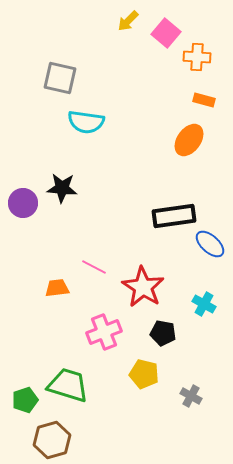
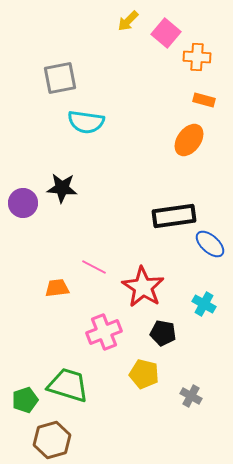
gray square: rotated 24 degrees counterclockwise
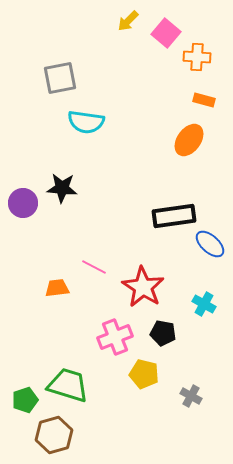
pink cross: moved 11 px right, 5 px down
brown hexagon: moved 2 px right, 5 px up
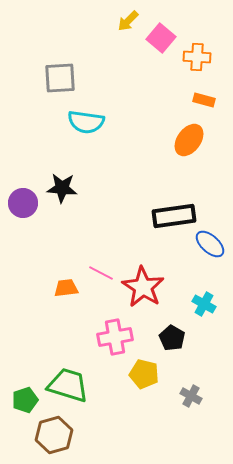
pink square: moved 5 px left, 5 px down
gray square: rotated 8 degrees clockwise
pink line: moved 7 px right, 6 px down
orange trapezoid: moved 9 px right
black pentagon: moved 9 px right, 5 px down; rotated 20 degrees clockwise
pink cross: rotated 12 degrees clockwise
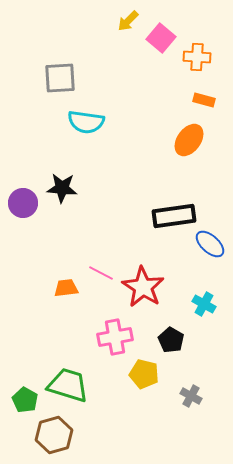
black pentagon: moved 1 px left, 2 px down
green pentagon: rotated 25 degrees counterclockwise
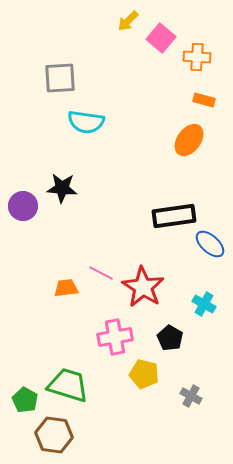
purple circle: moved 3 px down
black pentagon: moved 1 px left, 2 px up
brown hexagon: rotated 24 degrees clockwise
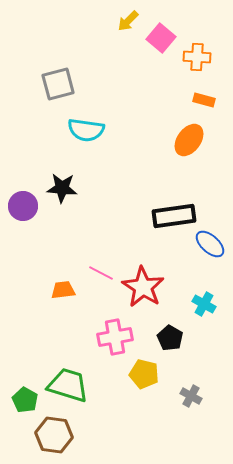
gray square: moved 2 px left, 6 px down; rotated 12 degrees counterclockwise
cyan semicircle: moved 8 px down
orange trapezoid: moved 3 px left, 2 px down
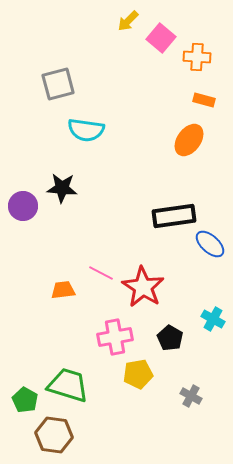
cyan cross: moved 9 px right, 15 px down
yellow pentagon: moved 6 px left; rotated 24 degrees counterclockwise
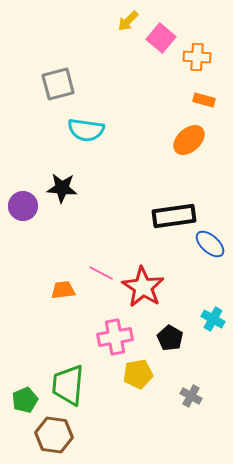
orange ellipse: rotated 12 degrees clockwise
green trapezoid: rotated 102 degrees counterclockwise
green pentagon: rotated 20 degrees clockwise
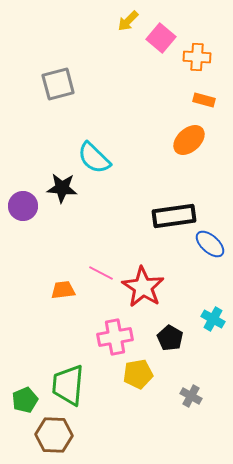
cyan semicircle: moved 8 px right, 28 px down; rotated 36 degrees clockwise
brown hexagon: rotated 6 degrees counterclockwise
